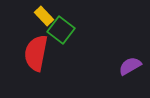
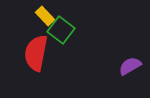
yellow rectangle: moved 1 px right
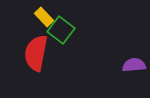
yellow rectangle: moved 1 px left, 1 px down
purple semicircle: moved 4 px right, 1 px up; rotated 25 degrees clockwise
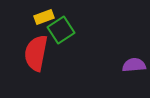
yellow rectangle: rotated 66 degrees counterclockwise
green square: rotated 20 degrees clockwise
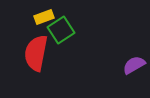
purple semicircle: rotated 25 degrees counterclockwise
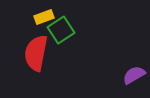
purple semicircle: moved 10 px down
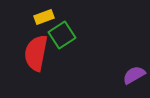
green square: moved 1 px right, 5 px down
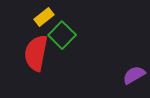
yellow rectangle: rotated 18 degrees counterclockwise
green square: rotated 12 degrees counterclockwise
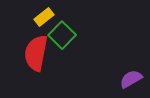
purple semicircle: moved 3 px left, 4 px down
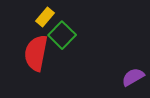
yellow rectangle: moved 1 px right; rotated 12 degrees counterclockwise
purple semicircle: moved 2 px right, 2 px up
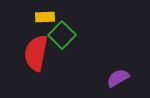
yellow rectangle: rotated 48 degrees clockwise
purple semicircle: moved 15 px left, 1 px down
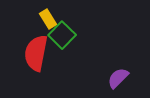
yellow rectangle: moved 3 px right, 2 px down; rotated 60 degrees clockwise
purple semicircle: rotated 15 degrees counterclockwise
